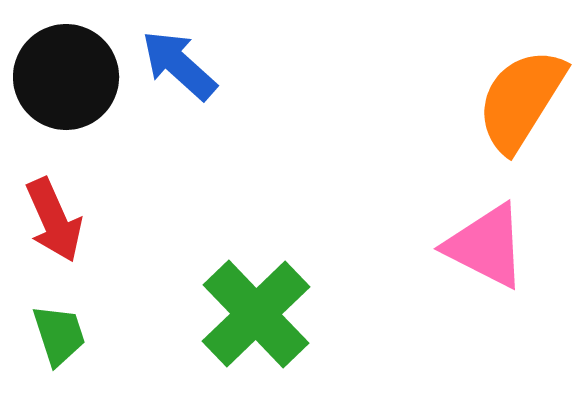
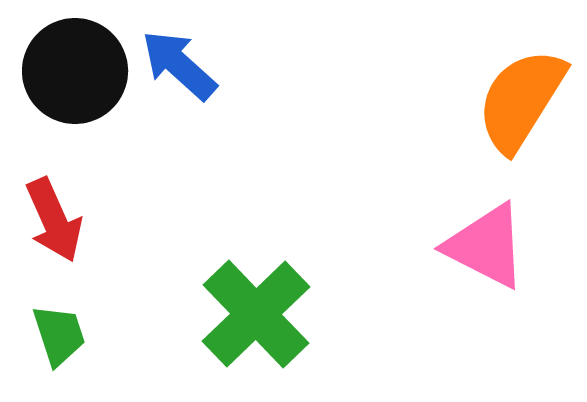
black circle: moved 9 px right, 6 px up
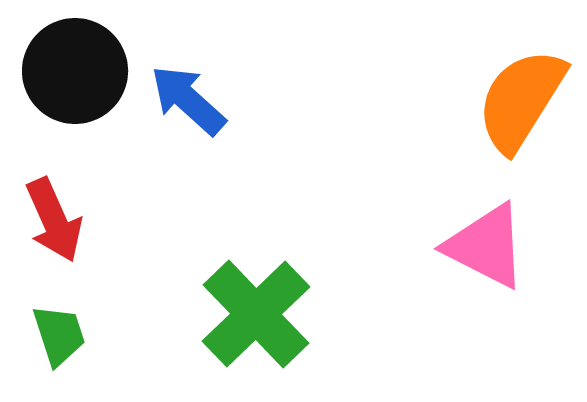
blue arrow: moved 9 px right, 35 px down
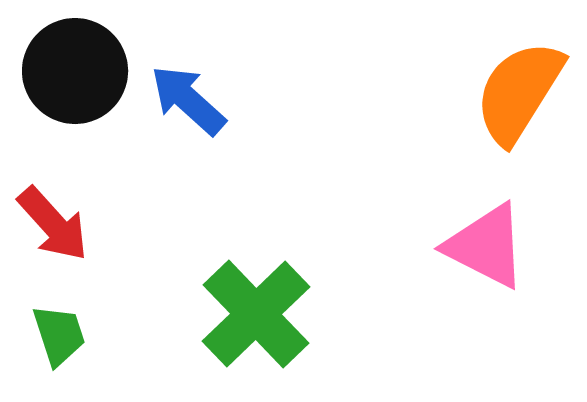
orange semicircle: moved 2 px left, 8 px up
red arrow: moved 1 px left, 4 px down; rotated 18 degrees counterclockwise
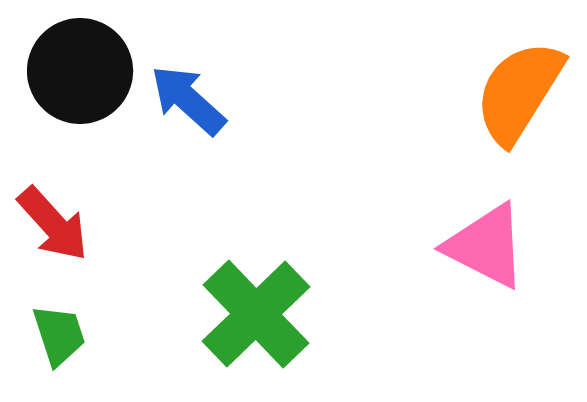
black circle: moved 5 px right
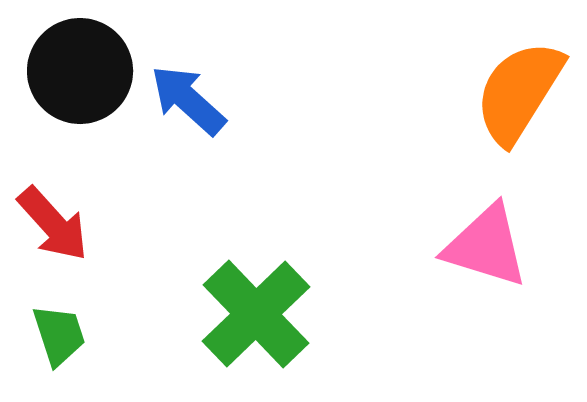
pink triangle: rotated 10 degrees counterclockwise
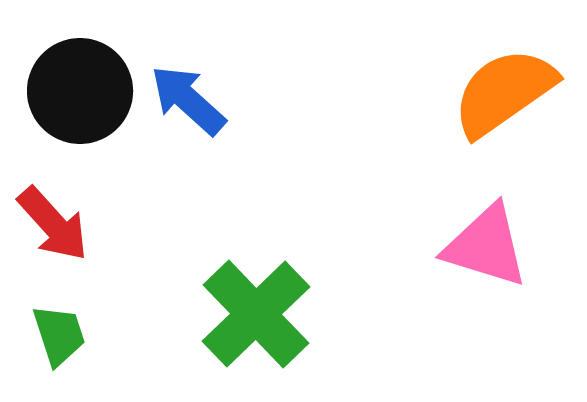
black circle: moved 20 px down
orange semicircle: moved 15 px left; rotated 23 degrees clockwise
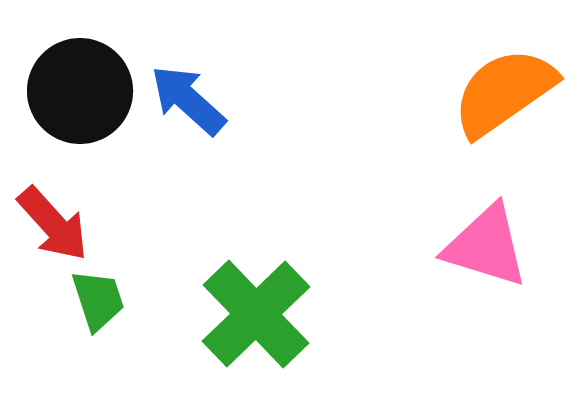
green trapezoid: moved 39 px right, 35 px up
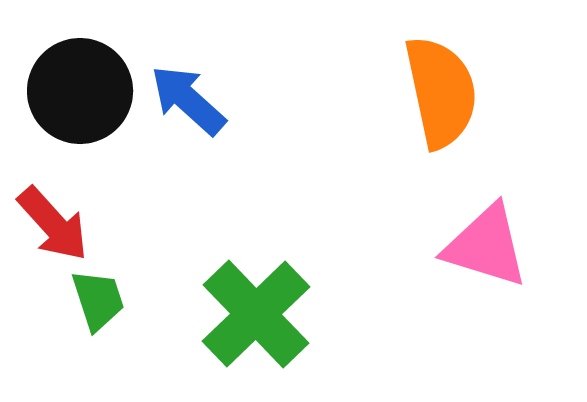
orange semicircle: moved 63 px left; rotated 113 degrees clockwise
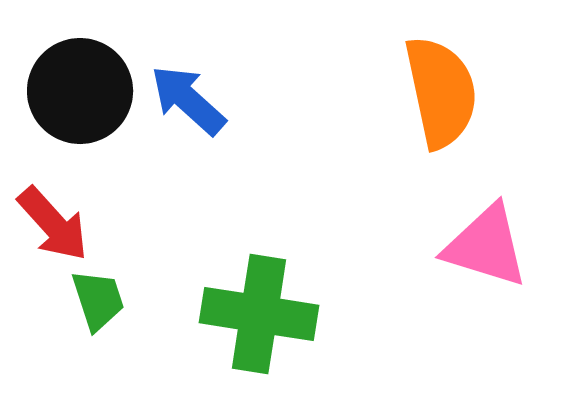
green cross: moved 3 px right; rotated 37 degrees counterclockwise
